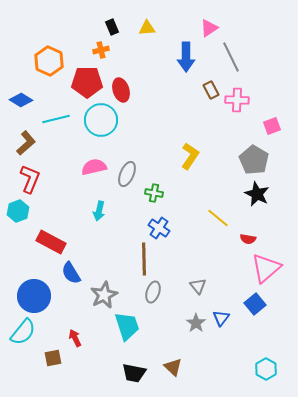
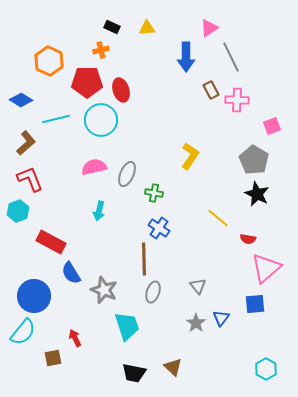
black rectangle at (112, 27): rotated 42 degrees counterclockwise
red L-shape at (30, 179): rotated 44 degrees counterclockwise
gray star at (104, 295): moved 5 px up; rotated 24 degrees counterclockwise
blue square at (255, 304): rotated 35 degrees clockwise
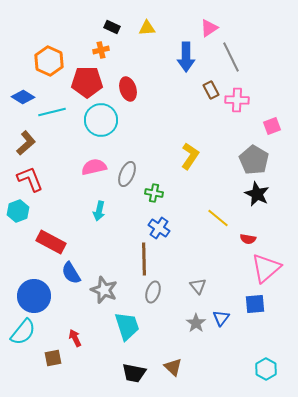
red ellipse at (121, 90): moved 7 px right, 1 px up
blue diamond at (21, 100): moved 2 px right, 3 px up
cyan line at (56, 119): moved 4 px left, 7 px up
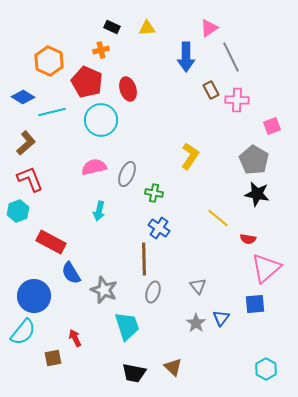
red pentagon at (87, 82): rotated 24 degrees clockwise
black star at (257, 194): rotated 15 degrees counterclockwise
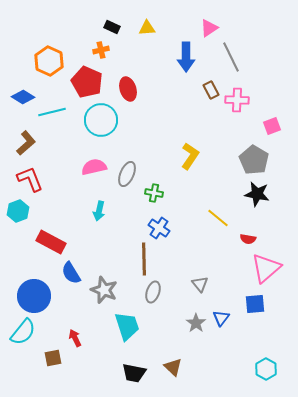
gray triangle at (198, 286): moved 2 px right, 2 px up
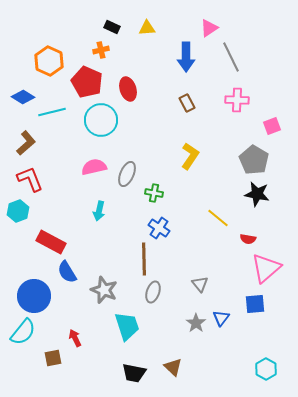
brown rectangle at (211, 90): moved 24 px left, 13 px down
blue semicircle at (71, 273): moved 4 px left, 1 px up
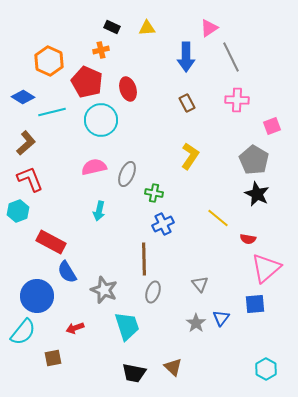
black star at (257, 194): rotated 15 degrees clockwise
blue cross at (159, 228): moved 4 px right, 4 px up; rotated 30 degrees clockwise
blue circle at (34, 296): moved 3 px right
red arrow at (75, 338): moved 10 px up; rotated 84 degrees counterclockwise
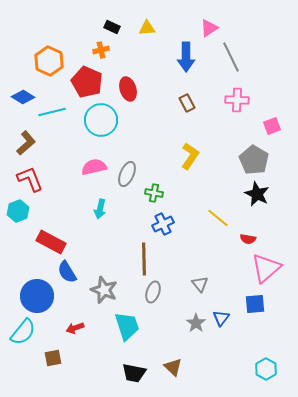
cyan arrow at (99, 211): moved 1 px right, 2 px up
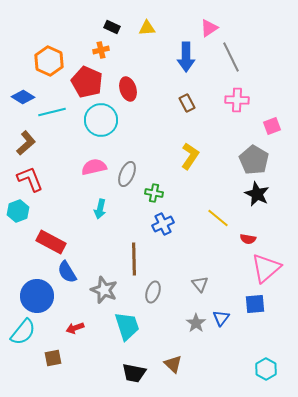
brown line at (144, 259): moved 10 px left
brown triangle at (173, 367): moved 3 px up
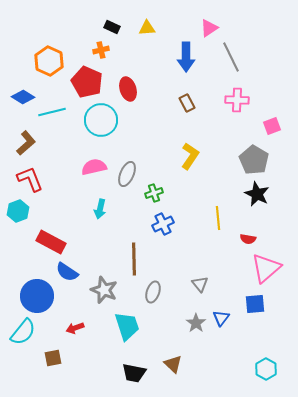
green cross at (154, 193): rotated 30 degrees counterclockwise
yellow line at (218, 218): rotated 45 degrees clockwise
blue semicircle at (67, 272): rotated 25 degrees counterclockwise
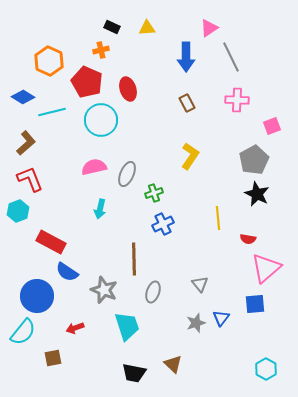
gray pentagon at (254, 160): rotated 12 degrees clockwise
gray star at (196, 323): rotated 18 degrees clockwise
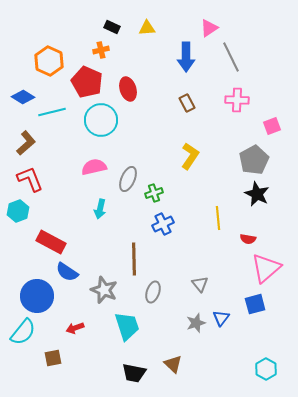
gray ellipse at (127, 174): moved 1 px right, 5 px down
blue square at (255, 304): rotated 10 degrees counterclockwise
